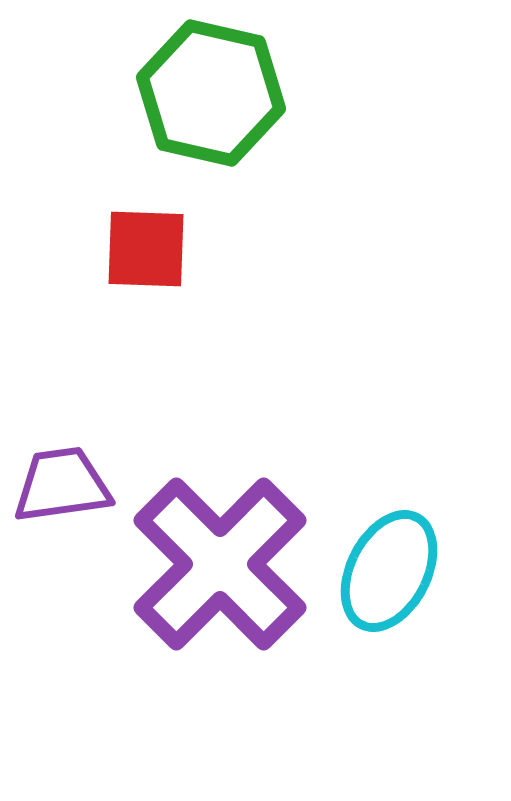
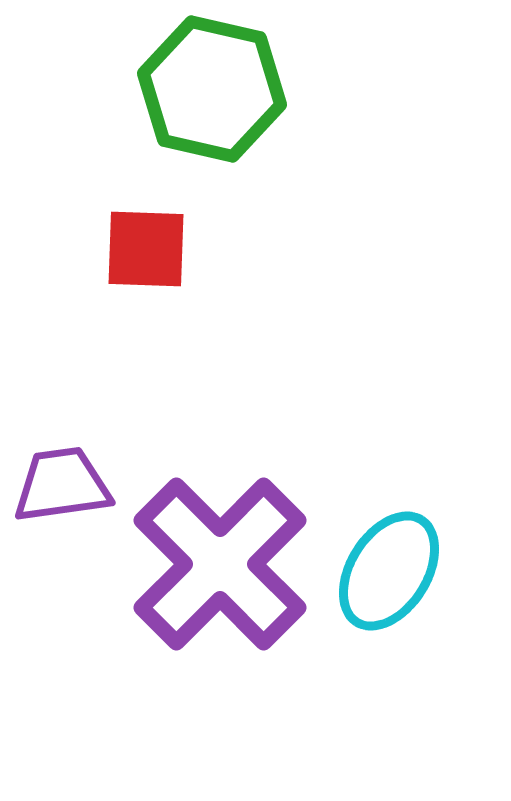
green hexagon: moved 1 px right, 4 px up
cyan ellipse: rotated 5 degrees clockwise
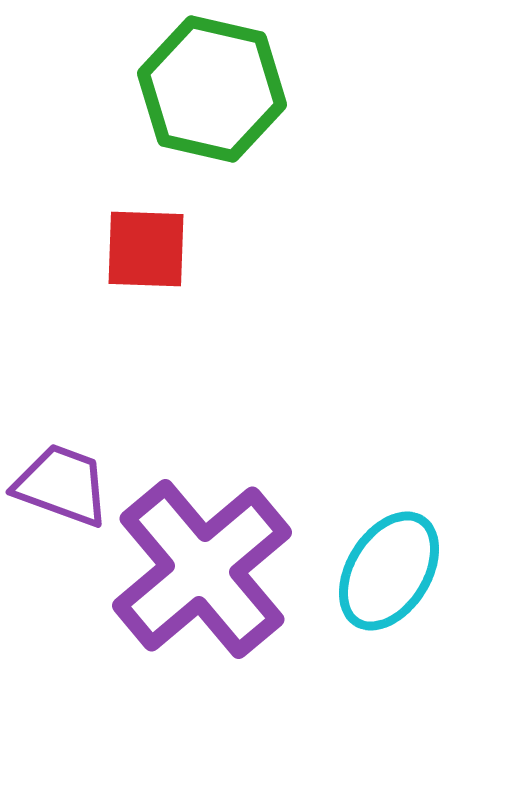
purple trapezoid: rotated 28 degrees clockwise
purple cross: moved 18 px left, 5 px down; rotated 5 degrees clockwise
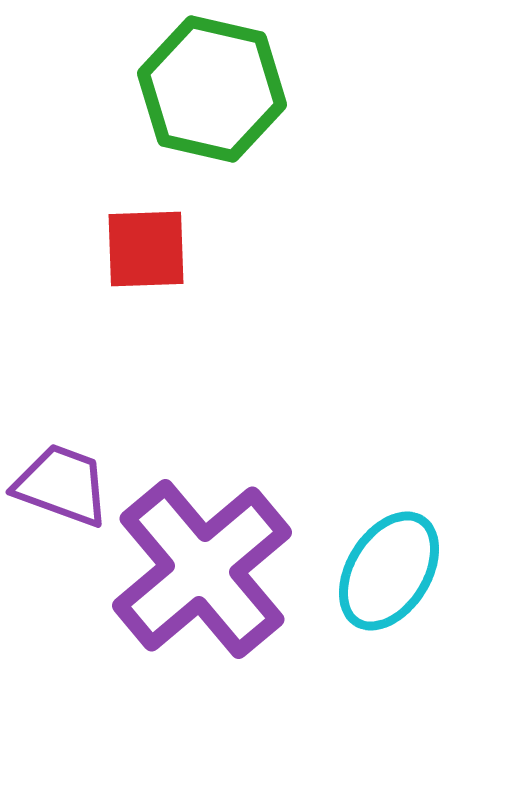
red square: rotated 4 degrees counterclockwise
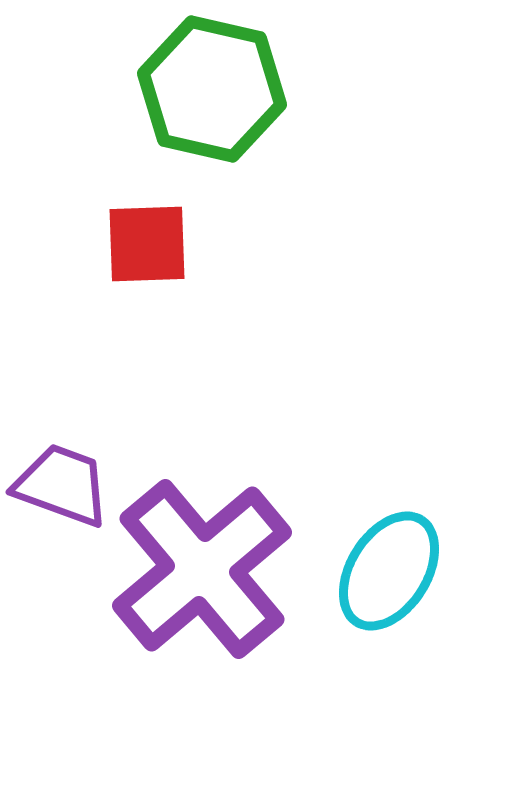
red square: moved 1 px right, 5 px up
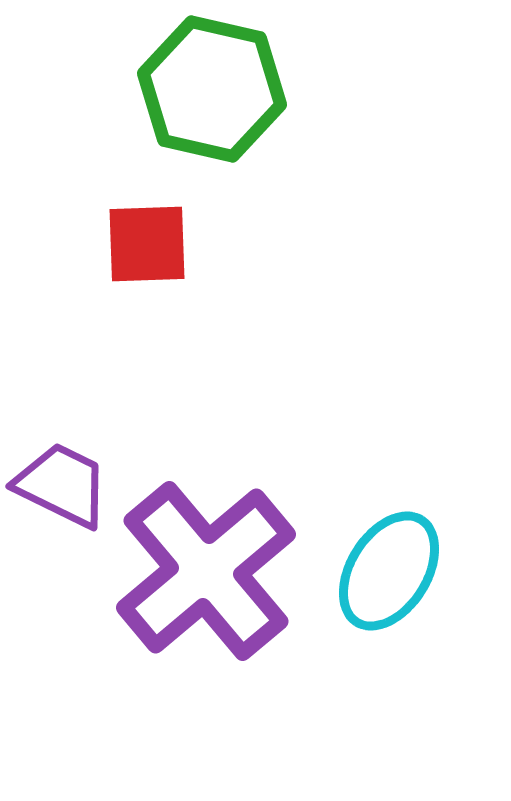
purple trapezoid: rotated 6 degrees clockwise
purple cross: moved 4 px right, 2 px down
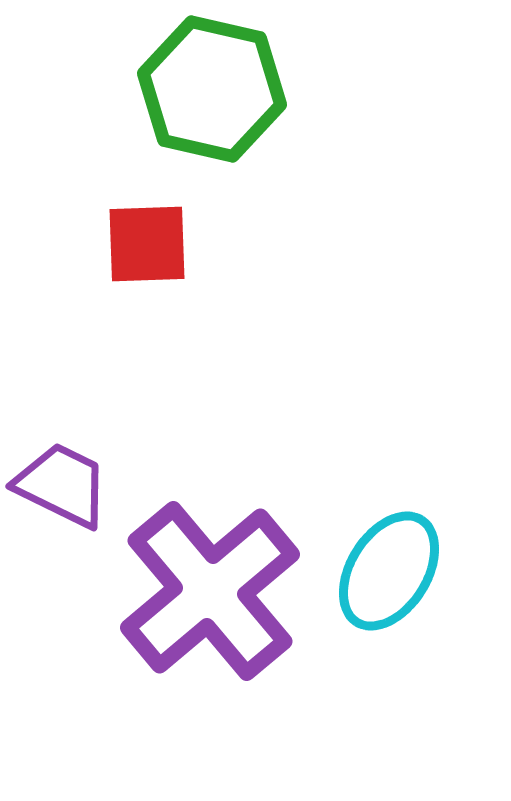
purple cross: moved 4 px right, 20 px down
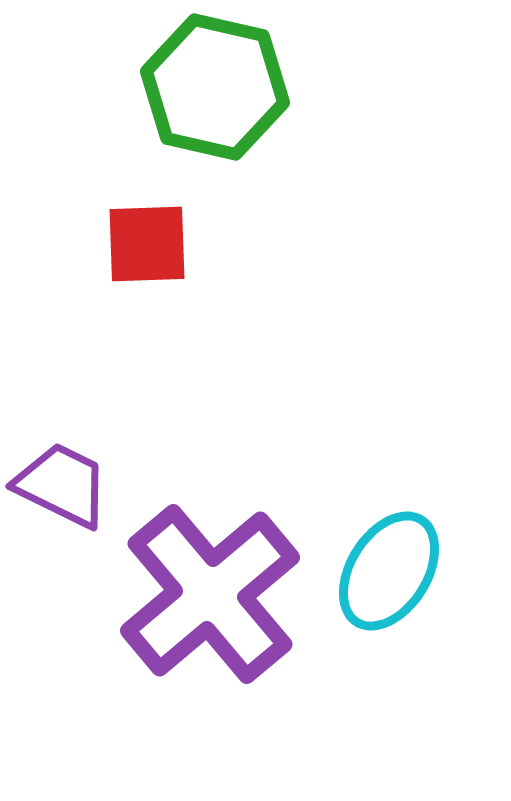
green hexagon: moved 3 px right, 2 px up
purple cross: moved 3 px down
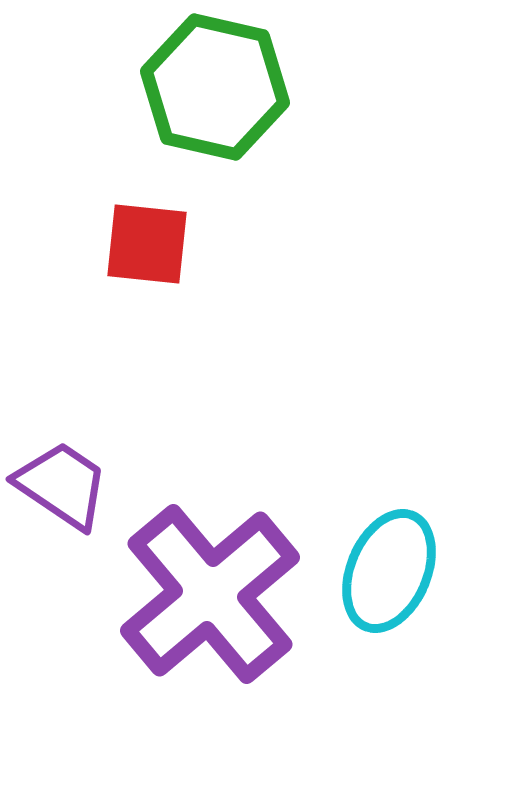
red square: rotated 8 degrees clockwise
purple trapezoid: rotated 8 degrees clockwise
cyan ellipse: rotated 9 degrees counterclockwise
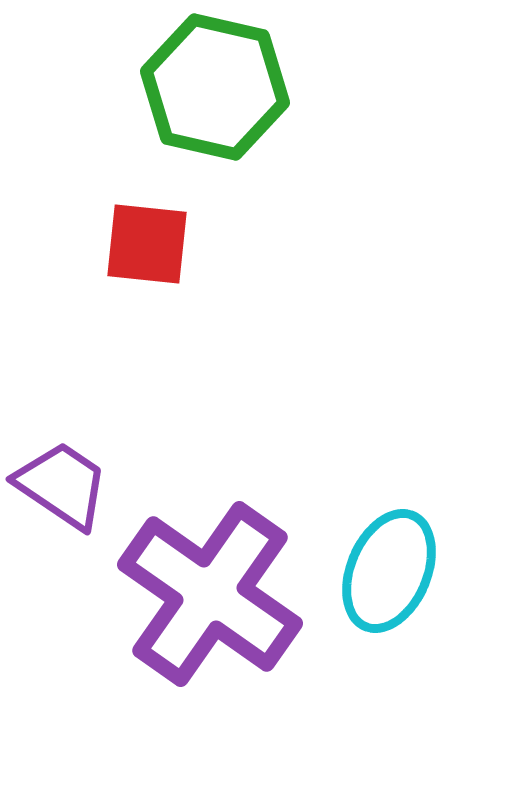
purple cross: rotated 15 degrees counterclockwise
